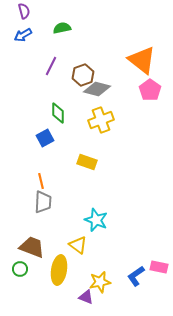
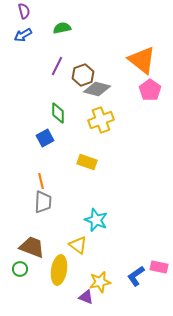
purple line: moved 6 px right
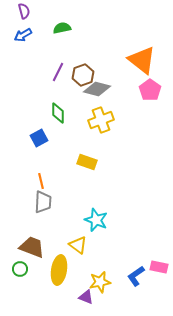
purple line: moved 1 px right, 6 px down
blue square: moved 6 px left
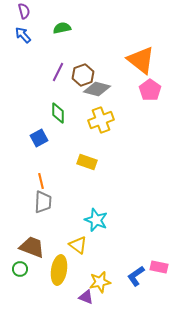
blue arrow: rotated 78 degrees clockwise
orange triangle: moved 1 px left
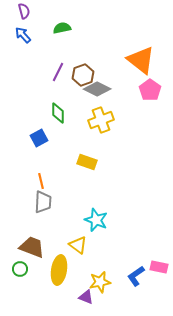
gray diamond: rotated 12 degrees clockwise
